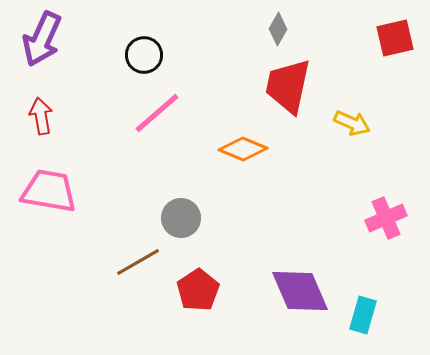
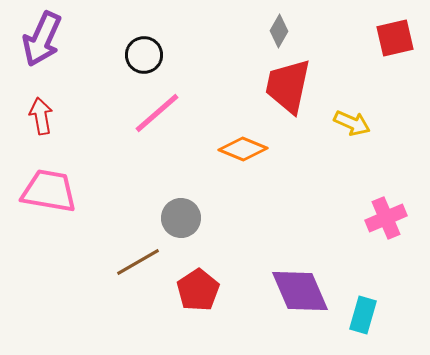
gray diamond: moved 1 px right, 2 px down
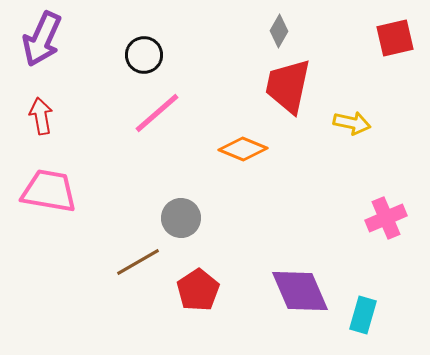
yellow arrow: rotated 12 degrees counterclockwise
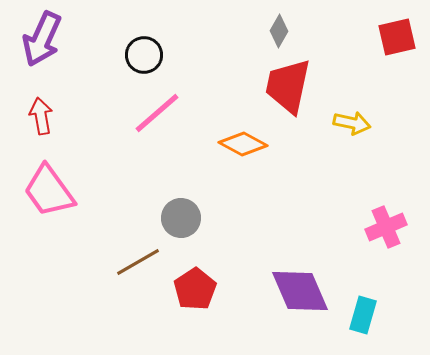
red square: moved 2 px right, 1 px up
orange diamond: moved 5 px up; rotated 6 degrees clockwise
pink trapezoid: rotated 136 degrees counterclockwise
pink cross: moved 9 px down
red pentagon: moved 3 px left, 1 px up
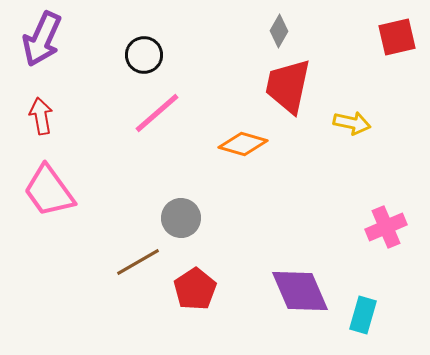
orange diamond: rotated 12 degrees counterclockwise
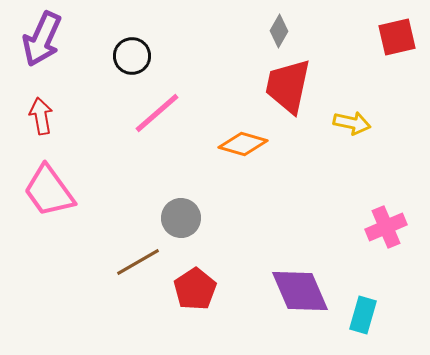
black circle: moved 12 px left, 1 px down
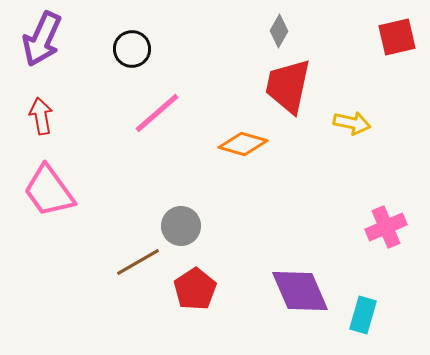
black circle: moved 7 px up
gray circle: moved 8 px down
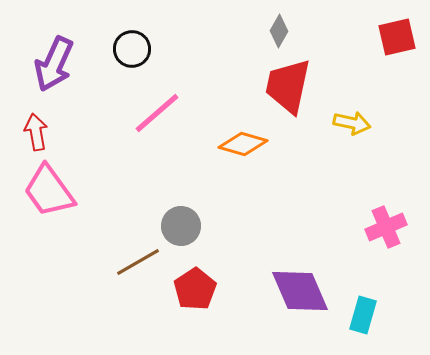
purple arrow: moved 12 px right, 25 px down
red arrow: moved 5 px left, 16 px down
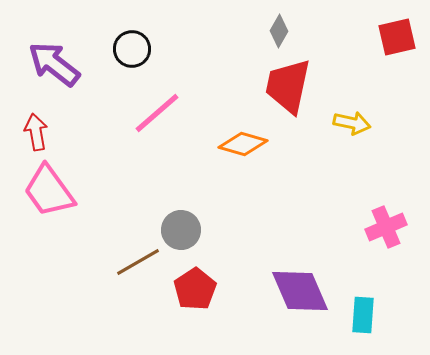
purple arrow: rotated 104 degrees clockwise
gray circle: moved 4 px down
cyan rectangle: rotated 12 degrees counterclockwise
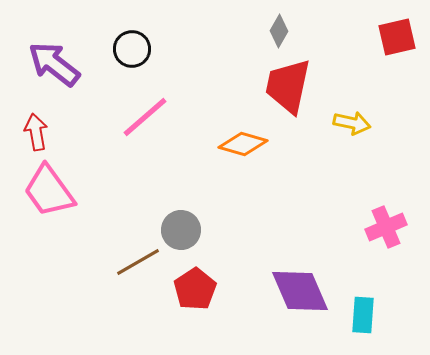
pink line: moved 12 px left, 4 px down
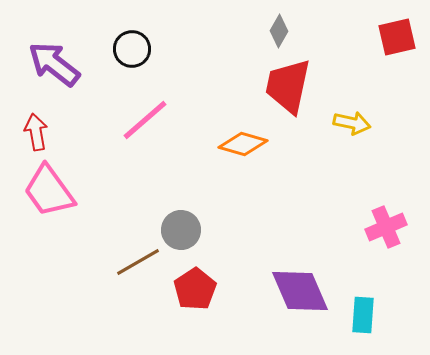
pink line: moved 3 px down
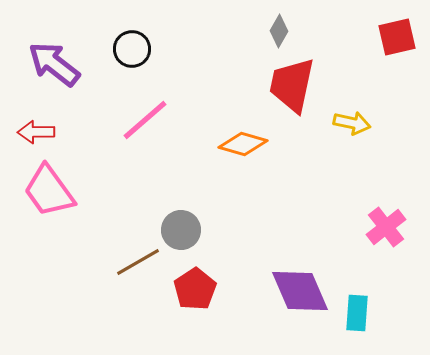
red trapezoid: moved 4 px right, 1 px up
red arrow: rotated 81 degrees counterclockwise
pink cross: rotated 15 degrees counterclockwise
cyan rectangle: moved 6 px left, 2 px up
